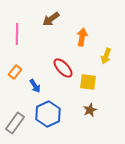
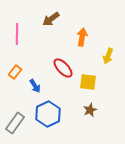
yellow arrow: moved 2 px right
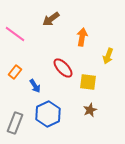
pink line: moved 2 px left; rotated 55 degrees counterclockwise
gray rectangle: rotated 15 degrees counterclockwise
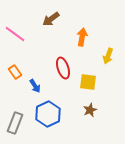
red ellipse: rotated 25 degrees clockwise
orange rectangle: rotated 72 degrees counterclockwise
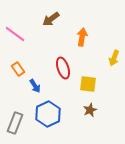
yellow arrow: moved 6 px right, 2 px down
orange rectangle: moved 3 px right, 3 px up
yellow square: moved 2 px down
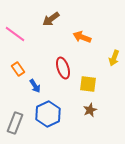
orange arrow: rotated 78 degrees counterclockwise
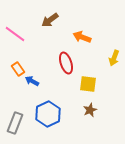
brown arrow: moved 1 px left, 1 px down
red ellipse: moved 3 px right, 5 px up
blue arrow: moved 3 px left, 5 px up; rotated 152 degrees clockwise
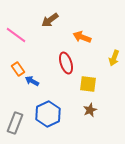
pink line: moved 1 px right, 1 px down
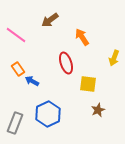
orange arrow: rotated 36 degrees clockwise
brown star: moved 8 px right
